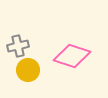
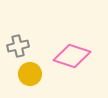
yellow circle: moved 2 px right, 4 px down
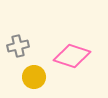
yellow circle: moved 4 px right, 3 px down
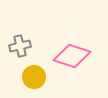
gray cross: moved 2 px right
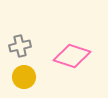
yellow circle: moved 10 px left
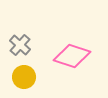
gray cross: moved 1 px up; rotated 35 degrees counterclockwise
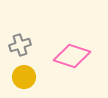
gray cross: rotated 30 degrees clockwise
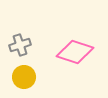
pink diamond: moved 3 px right, 4 px up
